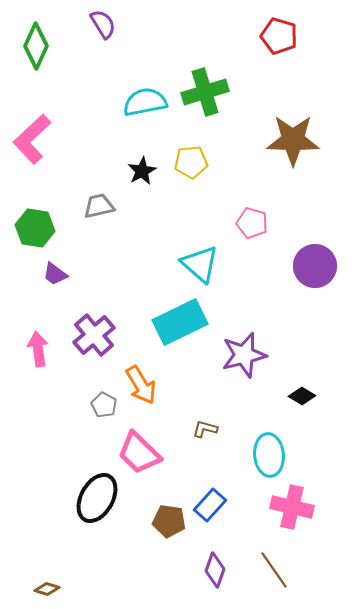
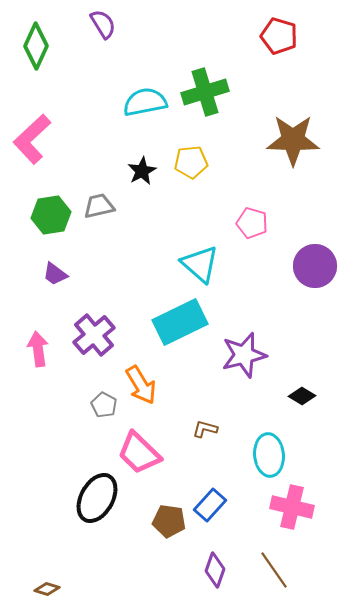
green hexagon: moved 16 px right, 13 px up; rotated 18 degrees counterclockwise
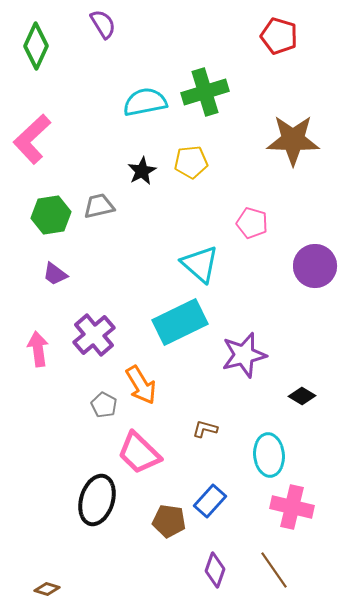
black ellipse: moved 2 px down; rotated 12 degrees counterclockwise
blue rectangle: moved 4 px up
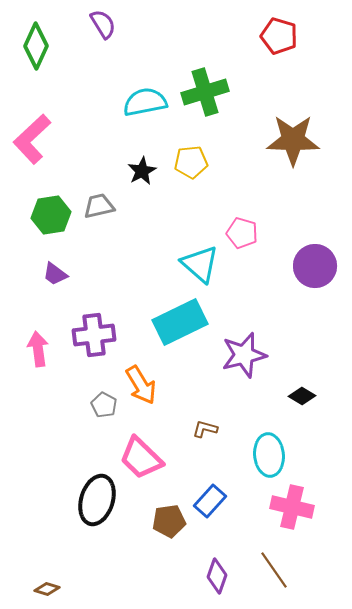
pink pentagon: moved 10 px left, 10 px down
purple cross: rotated 33 degrees clockwise
pink trapezoid: moved 2 px right, 5 px down
brown pentagon: rotated 16 degrees counterclockwise
purple diamond: moved 2 px right, 6 px down
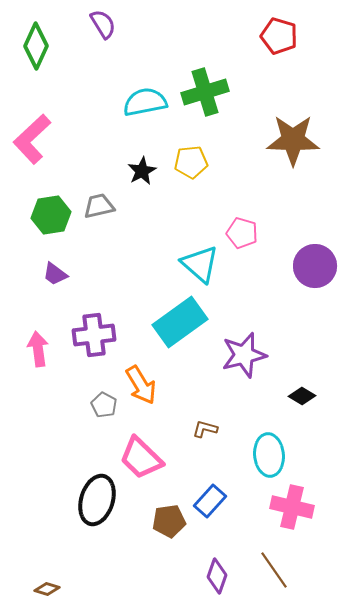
cyan rectangle: rotated 10 degrees counterclockwise
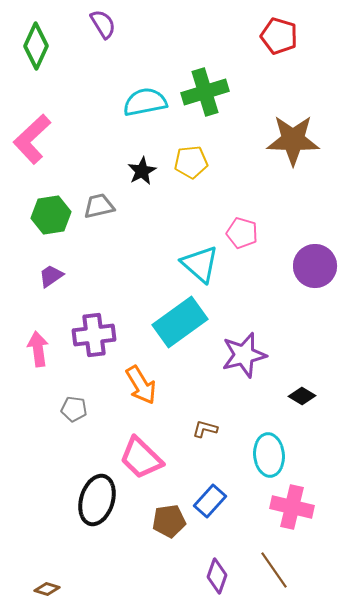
purple trapezoid: moved 4 px left, 2 px down; rotated 108 degrees clockwise
gray pentagon: moved 30 px left, 4 px down; rotated 20 degrees counterclockwise
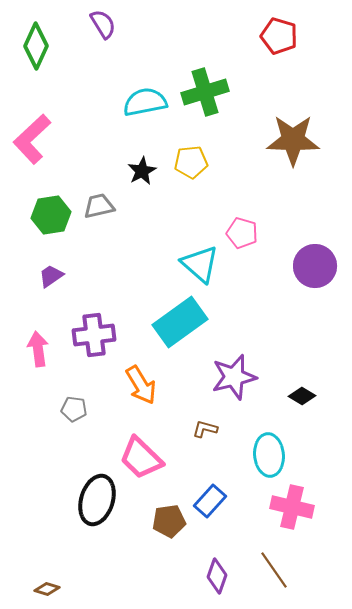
purple star: moved 10 px left, 22 px down
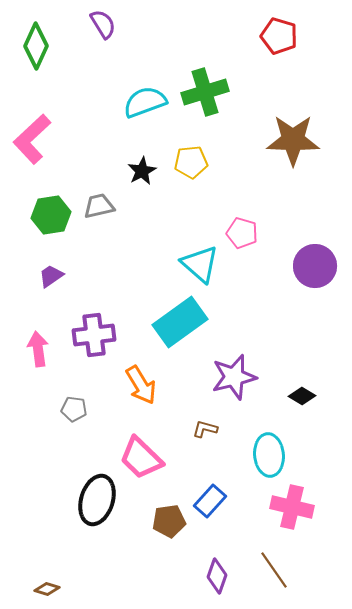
cyan semicircle: rotated 9 degrees counterclockwise
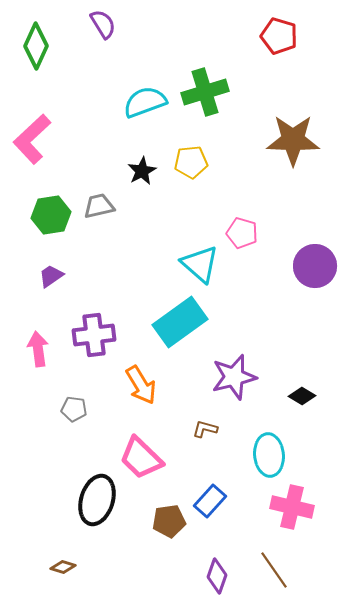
brown diamond: moved 16 px right, 22 px up
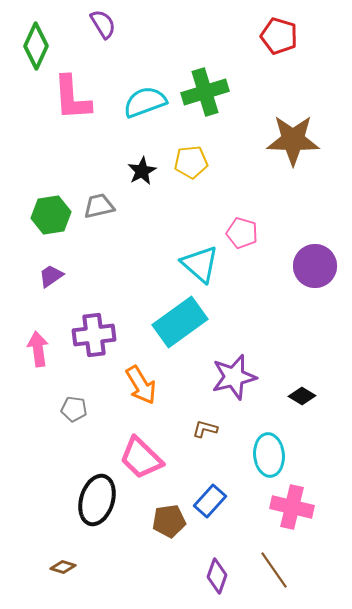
pink L-shape: moved 40 px right, 41 px up; rotated 51 degrees counterclockwise
